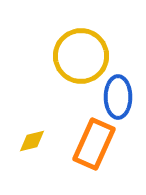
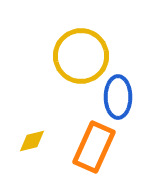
orange rectangle: moved 3 px down
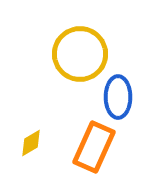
yellow circle: moved 1 px left, 2 px up
yellow diamond: moved 1 px left, 2 px down; rotated 16 degrees counterclockwise
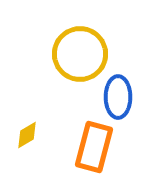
yellow diamond: moved 4 px left, 8 px up
orange rectangle: rotated 9 degrees counterclockwise
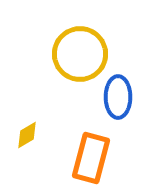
orange rectangle: moved 3 px left, 11 px down
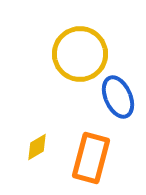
blue ellipse: rotated 24 degrees counterclockwise
yellow diamond: moved 10 px right, 12 px down
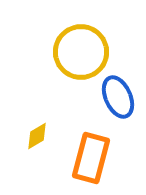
yellow circle: moved 1 px right, 2 px up
yellow diamond: moved 11 px up
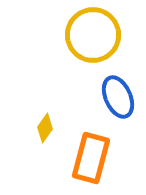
yellow circle: moved 12 px right, 17 px up
yellow diamond: moved 8 px right, 8 px up; rotated 24 degrees counterclockwise
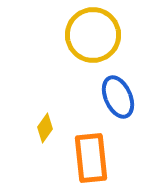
orange rectangle: rotated 21 degrees counterclockwise
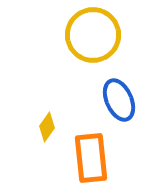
blue ellipse: moved 1 px right, 3 px down
yellow diamond: moved 2 px right, 1 px up
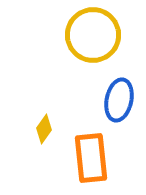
blue ellipse: rotated 36 degrees clockwise
yellow diamond: moved 3 px left, 2 px down
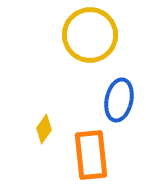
yellow circle: moved 3 px left
orange rectangle: moved 3 px up
